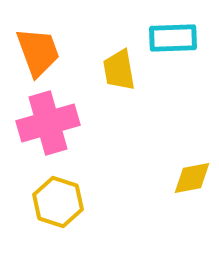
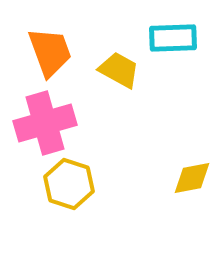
orange trapezoid: moved 12 px right
yellow trapezoid: rotated 129 degrees clockwise
pink cross: moved 3 px left
yellow hexagon: moved 11 px right, 18 px up
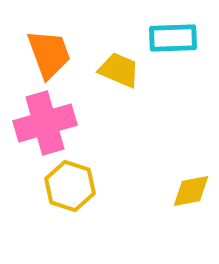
orange trapezoid: moved 1 px left, 2 px down
yellow trapezoid: rotated 6 degrees counterclockwise
yellow diamond: moved 1 px left, 13 px down
yellow hexagon: moved 1 px right, 2 px down
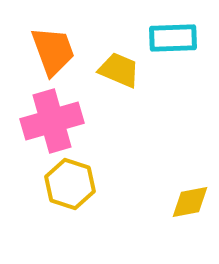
orange trapezoid: moved 4 px right, 3 px up
pink cross: moved 7 px right, 2 px up
yellow hexagon: moved 2 px up
yellow diamond: moved 1 px left, 11 px down
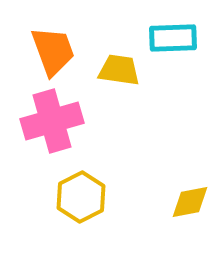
yellow trapezoid: rotated 15 degrees counterclockwise
yellow hexagon: moved 11 px right, 13 px down; rotated 15 degrees clockwise
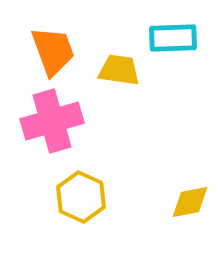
yellow hexagon: rotated 9 degrees counterclockwise
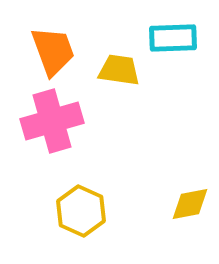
yellow hexagon: moved 14 px down
yellow diamond: moved 2 px down
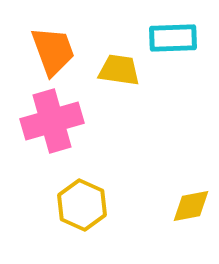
yellow diamond: moved 1 px right, 2 px down
yellow hexagon: moved 1 px right, 6 px up
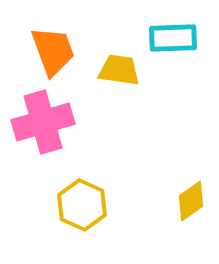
pink cross: moved 9 px left, 1 px down
yellow diamond: moved 5 px up; rotated 24 degrees counterclockwise
